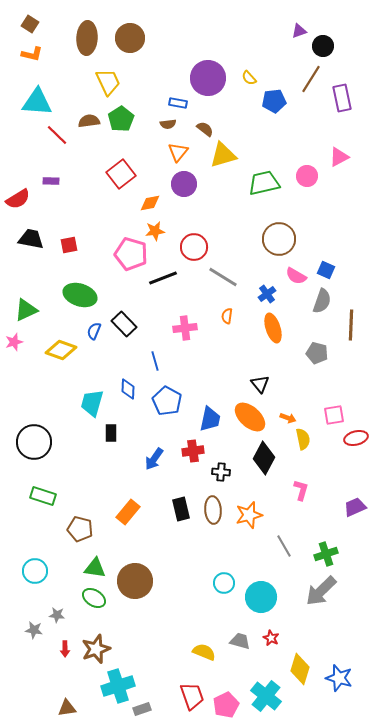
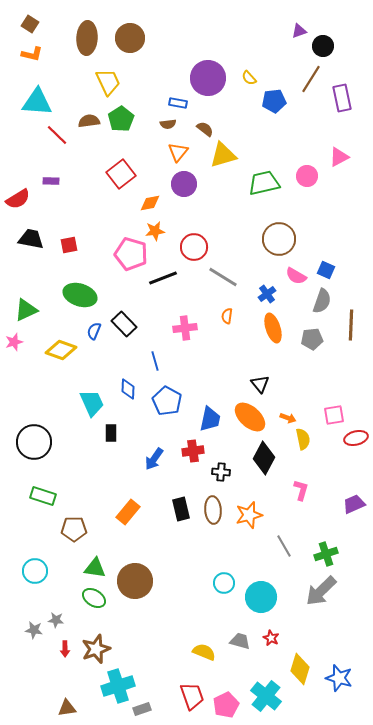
gray pentagon at (317, 353): moved 5 px left, 14 px up; rotated 20 degrees counterclockwise
cyan trapezoid at (92, 403): rotated 140 degrees clockwise
purple trapezoid at (355, 507): moved 1 px left, 3 px up
brown pentagon at (80, 529): moved 6 px left; rotated 15 degrees counterclockwise
gray star at (57, 615): moved 1 px left, 5 px down
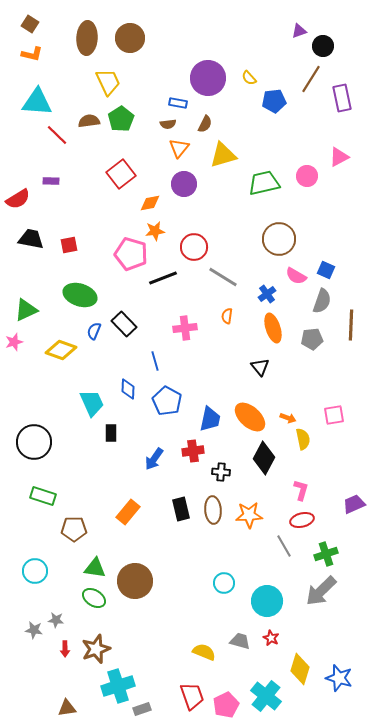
brown semicircle at (205, 129): moved 5 px up; rotated 78 degrees clockwise
orange triangle at (178, 152): moved 1 px right, 4 px up
black triangle at (260, 384): moved 17 px up
red ellipse at (356, 438): moved 54 px left, 82 px down
orange star at (249, 515): rotated 12 degrees clockwise
cyan circle at (261, 597): moved 6 px right, 4 px down
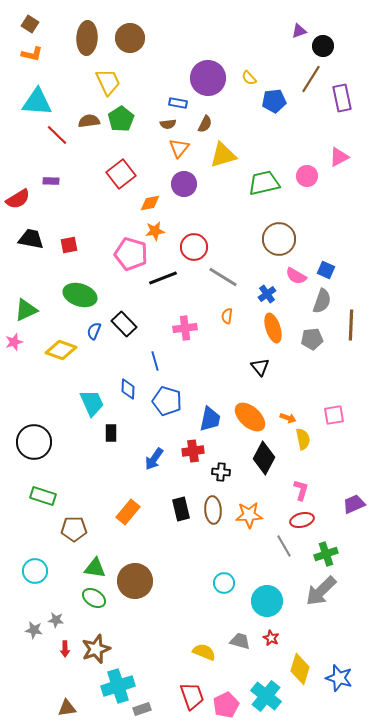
blue pentagon at (167, 401): rotated 12 degrees counterclockwise
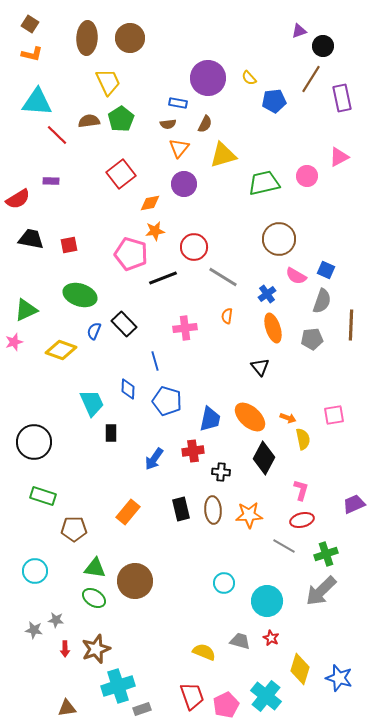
gray line at (284, 546): rotated 30 degrees counterclockwise
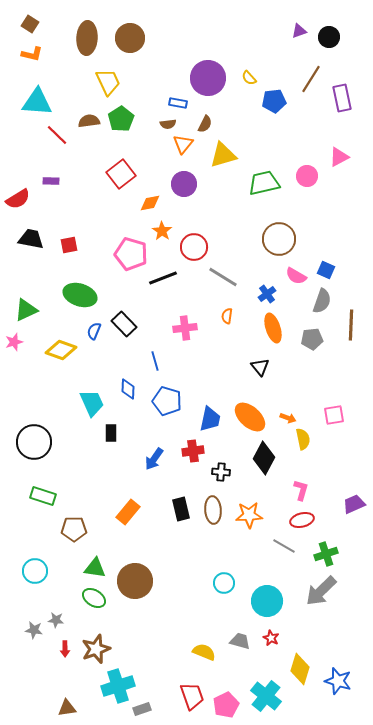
black circle at (323, 46): moved 6 px right, 9 px up
orange triangle at (179, 148): moved 4 px right, 4 px up
orange star at (155, 231): moved 7 px right; rotated 30 degrees counterclockwise
blue star at (339, 678): moved 1 px left, 3 px down
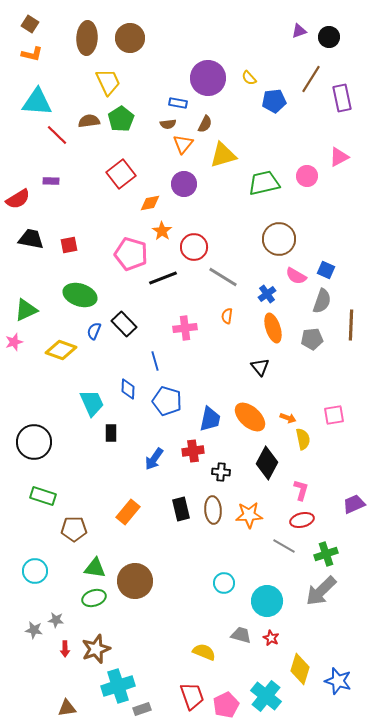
black diamond at (264, 458): moved 3 px right, 5 px down
green ellipse at (94, 598): rotated 50 degrees counterclockwise
gray trapezoid at (240, 641): moved 1 px right, 6 px up
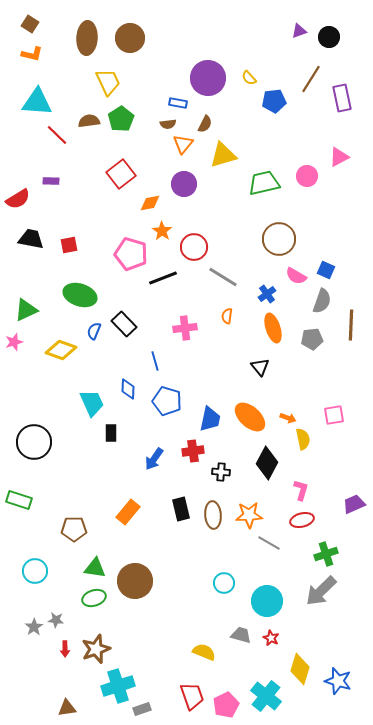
green rectangle at (43, 496): moved 24 px left, 4 px down
brown ellipse at (213, 510): moved 5 px down
gray line at (284, 546): moved 15 px left, 3 px up
gray star at (34, 630): moved 3 px up; rotated 30 degrees clockwise
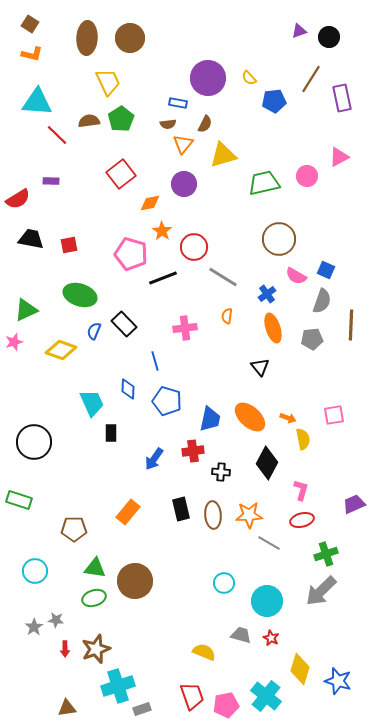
pink pentagon at (226, 705): rotated 15 degrees clockwise
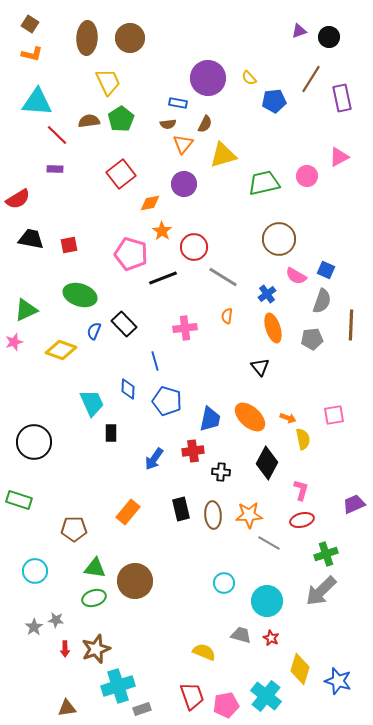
purple rectangle at (51, 181): moved 4 px right, 12 px up
